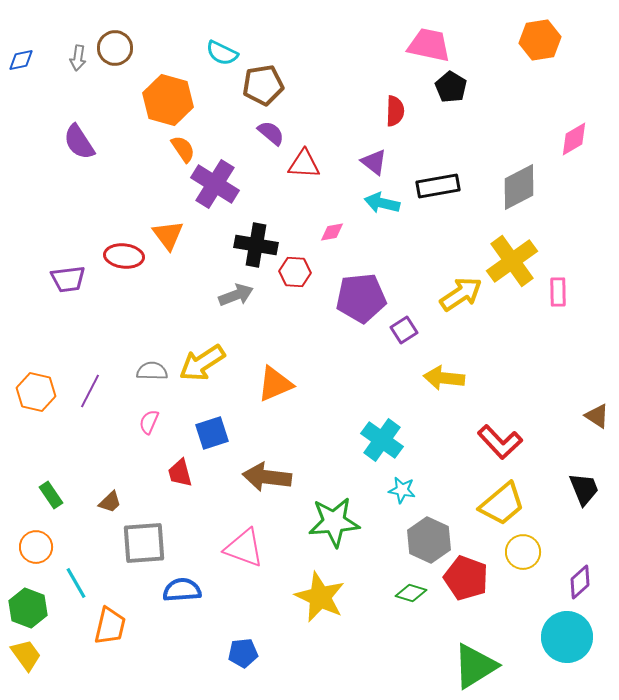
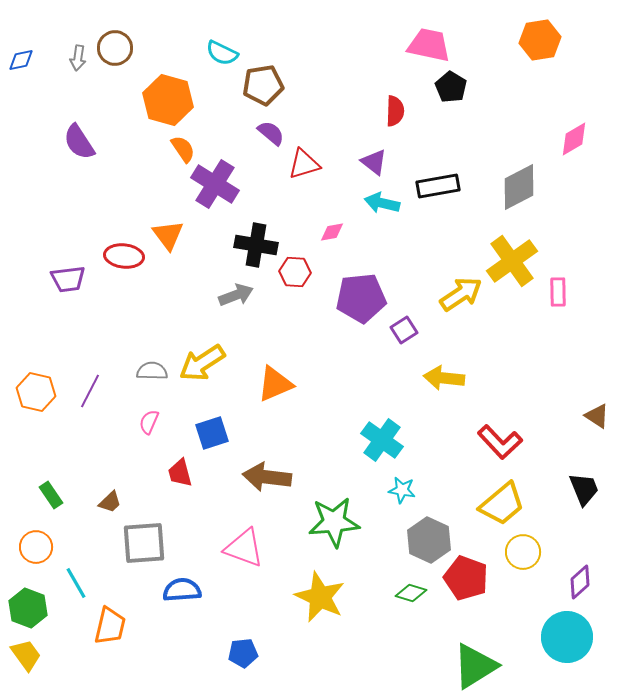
red triangle at (304, 164): rotated 20 degrees counterclockwise
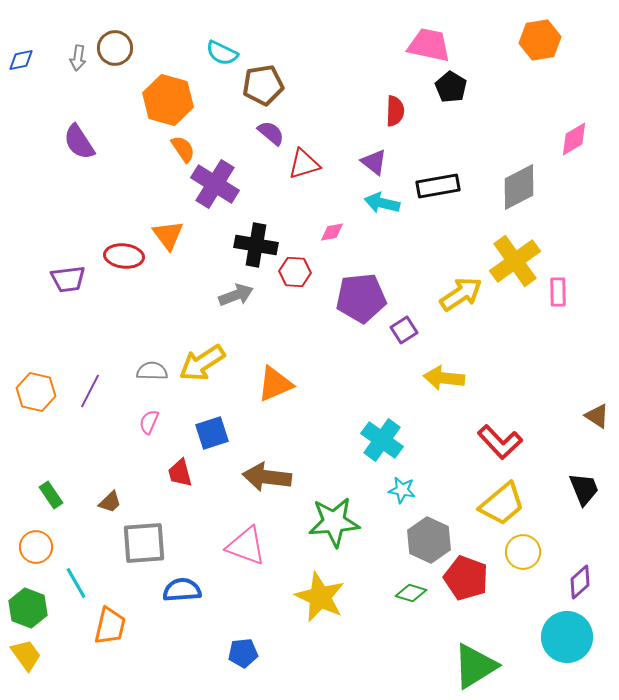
yellow cross at (512, 261): moved 3 px right
pink triangle at (244, 548): moved 2 px right, 2 px up
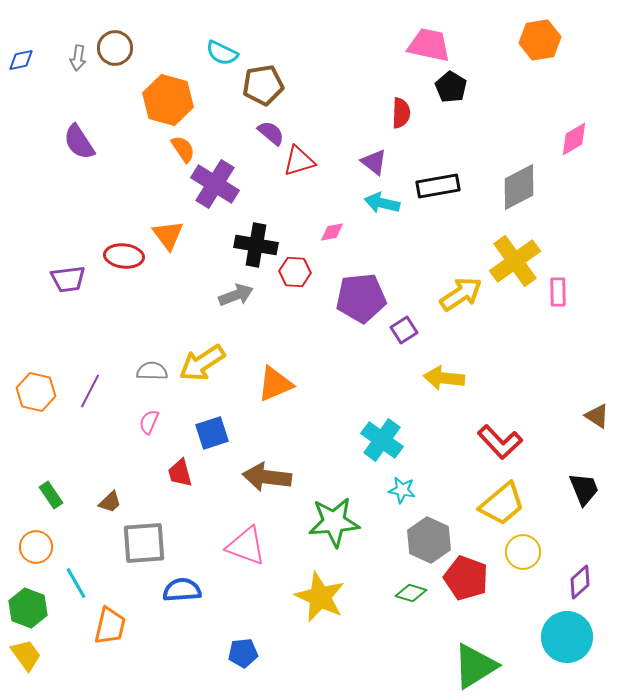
red semicircle at (395, 111): moved 6 px right, 2 px down
red triangle at (304, 164): moved 5 px left, 3 px up
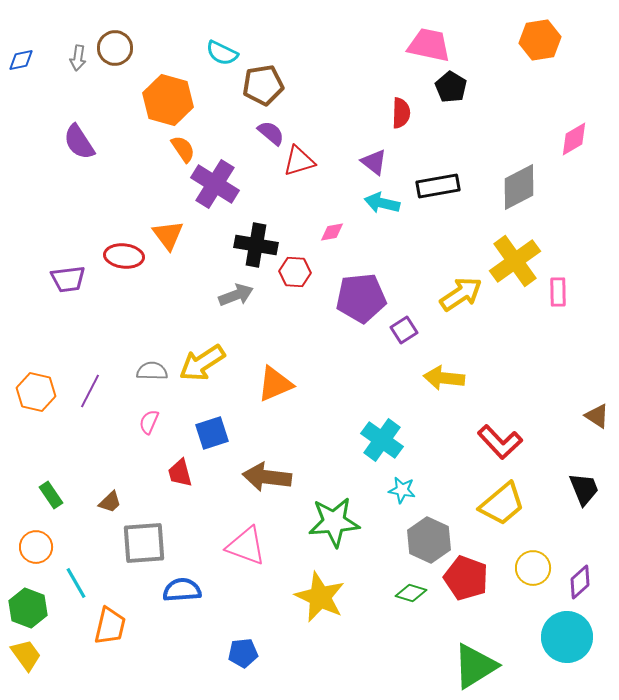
yellow circle at (523, 552): moved 10 px right, 16 px down
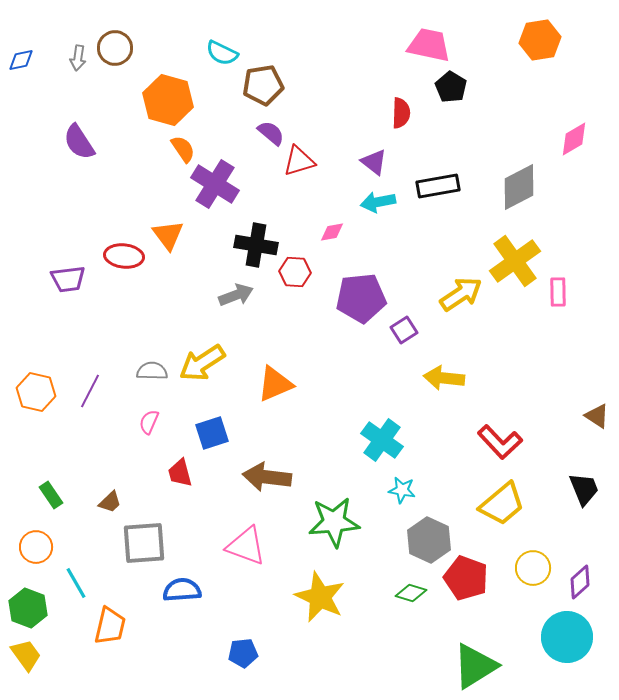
cyan arrow at (382, 203): moved 4 px left, 1 px up; rotated 24 degrees counterclockwise
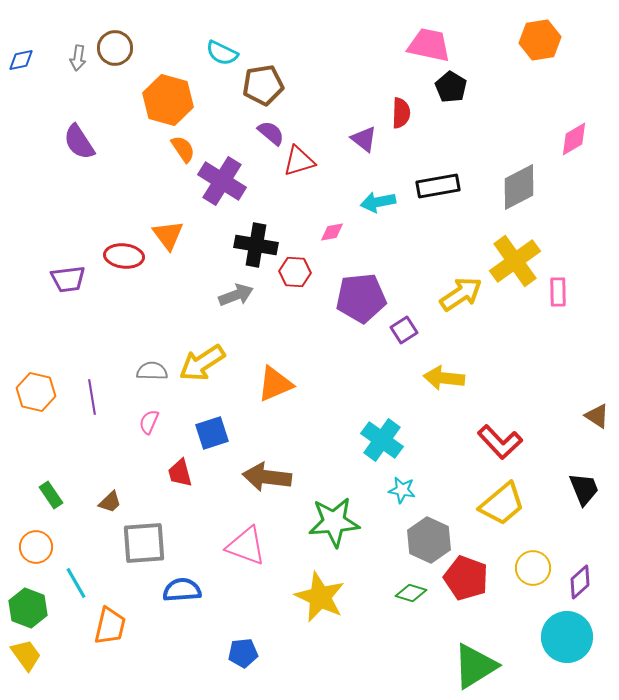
purple triangle at (374, 162): moved 10 px left, 23 px up
purple cross at (215, 184): moved 7 px right, 3 px up
purple line at (90, 391): moved 2 px right, 6 px down; rotated 36 degrees counterclockwise
